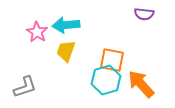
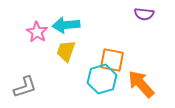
cyan hexagon: moved 4 px left, 1 px up
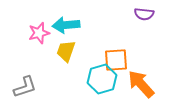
pink star: moved 2 px right, 1 px down; rotated 25 degrees clockwise
orange square: moved 4 px right; rotated 15 degrees counterclockwise
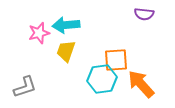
cyan hexagon: rotated 8 degrees clockwise
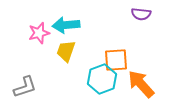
purple semicircle: moved 3 px left
cyan hexagon: rotated 12 degrees counterclockwise
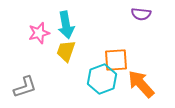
cyan arrow: rotated 96 degrees counterclockwise
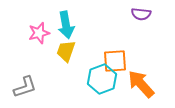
orange square: moved 1 px left, 1 px down
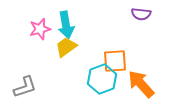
pink star: moved 1 px right, 4 px up
yellow trapezoid: moved 4 px up; rotated 35 degrees clockwise
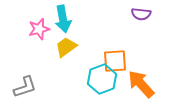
cyan arrow: moved 3 px left, 6 px up
pink star: moved 1 px left
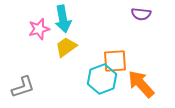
gray L-shape: moved 2 px left
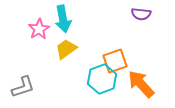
pink star: rotated 15 degrees counterclockwise
yellow trapezoid: moved 2 px down
orange square: rotated 15 degrees counterclockwise
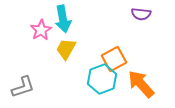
pink star: moved 2 px right, 1 px down
yellow trapezoid: rotated 25 degrees counterclockwise
orange square: moved 1 px left, 2 px up; rotated 10 degrees counterclockwise
